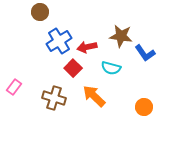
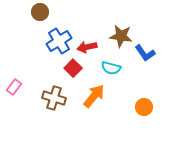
orange arrow: rotated 85 degrees clockwise
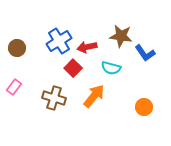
brown circle: moved 23 px left, 36 px down
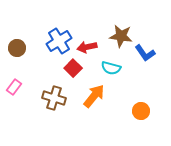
orange circle: moved 3 px left, 4 px down
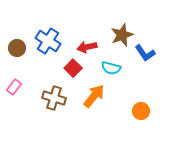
brown star: moved 1 px right, 1 px up; rotated 30 degrees counterclockwise
blue cross: moved 11 px left; rotated 25 degrees counterclockwise
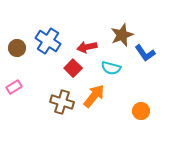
pink rectangle: rotated 21 degrees clockwise
brown cross: moved 8 px right, 4 px down
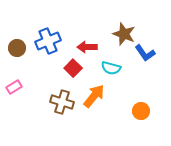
brown star: moved 2 px right, 1 px up; rotated 30 degrees counterclockwise
blue cross: rotated 35 degrees clockwise
red arrow: rotated 12 degrees clockwise
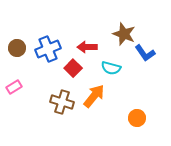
blue cross: moved 8 px down
orange circle: moved 4 px left, 7 px down
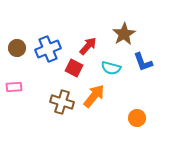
brown star: rotated 20 degrees clockwise
red arrow: moved 1 px right, 1 px up; rotated 132 degrees clockwise
blue L-shape: moved 2 px left, 9 px down; rotated 15 degrees clockwise
red square: moved 1 px right; rotated 18 degrees counterclockwise
pink rectangle: rotated 28 degrees clockwise
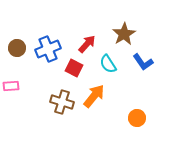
red arrow: moved 1 px left, 2 px up
blue L-shape: rotated 15 degrees counterclockwise
cyan semicircle: moved 3 px left, 4 px up; rotated 42 degrees clockwise
pink rectangle: moved 3 px left, 1 px up
